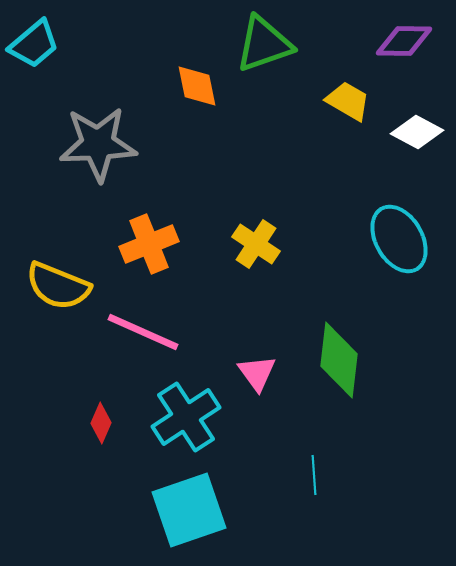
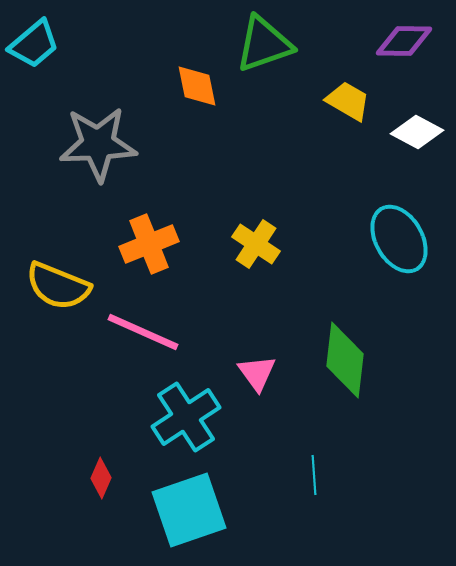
green diamond: moved 6 px right
red diamond: moved 55 px down
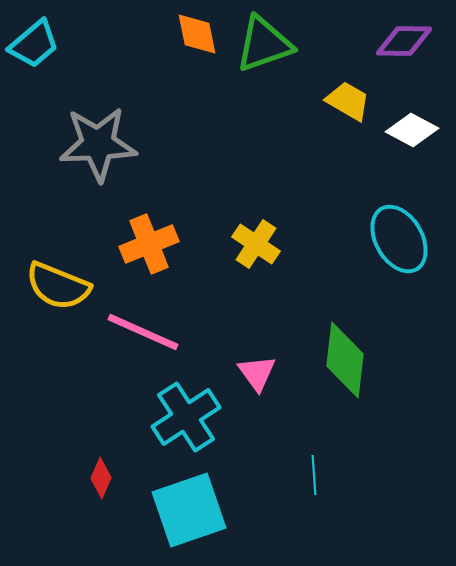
orange diamond: moved 52 px up
white diamond: moved 5 px left, 2 px up
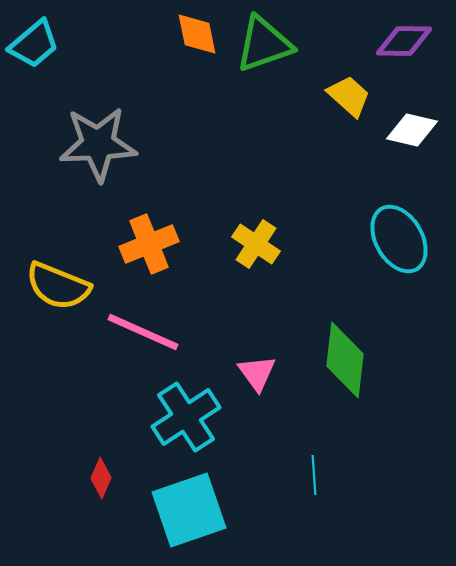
yellow trapezoid: moved 1 px right, 5 px up; rotated 12 degrees clockwise
white diamond: rotated 15 degrees counterclockwise
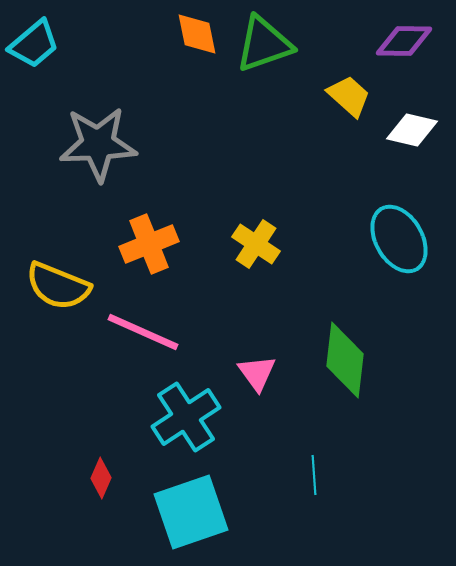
cyan square: moved 2 px right, 2 px down
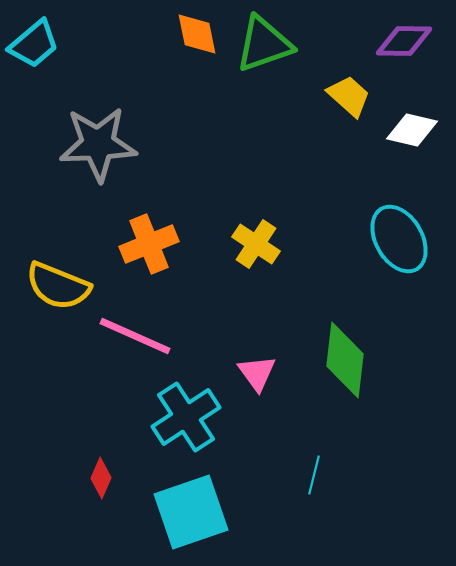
pink line: moved 8 px left, 4 px down
cyan line: rotated 18 degrees clockwise
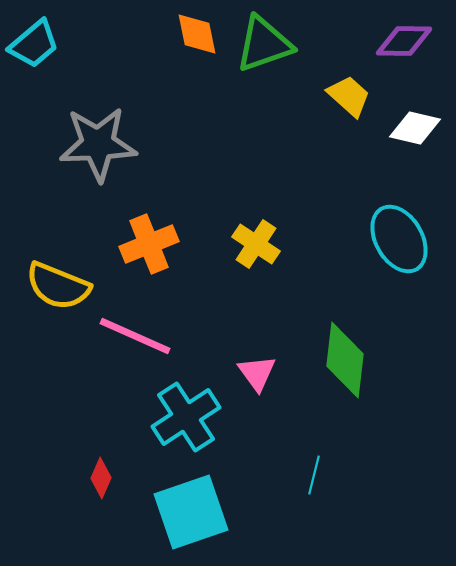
white diamond: moved 3 px right, 2 px up
